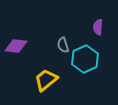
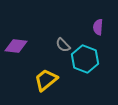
gray semicircle: rotated 28 degrees counterclockwise
cyan hexagon: rotated 16 degrees counterclockwise
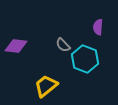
yellow trapezoid: moved 6 px down
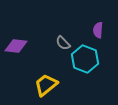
purple semicircle: moved 3 px down
gray semicircle: moved 2 px up
yellow trapezoid: moved 1 px up
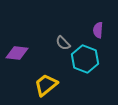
purple diamond: moved 1 px right, 7 px down
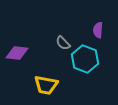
yellow trapezoid: rotated 130 degrees counterclockwise
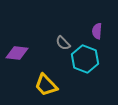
purple semicircle: moved 1 px left, 1 px down
yellow trapezoid: rotated 35 degrees clockwise
